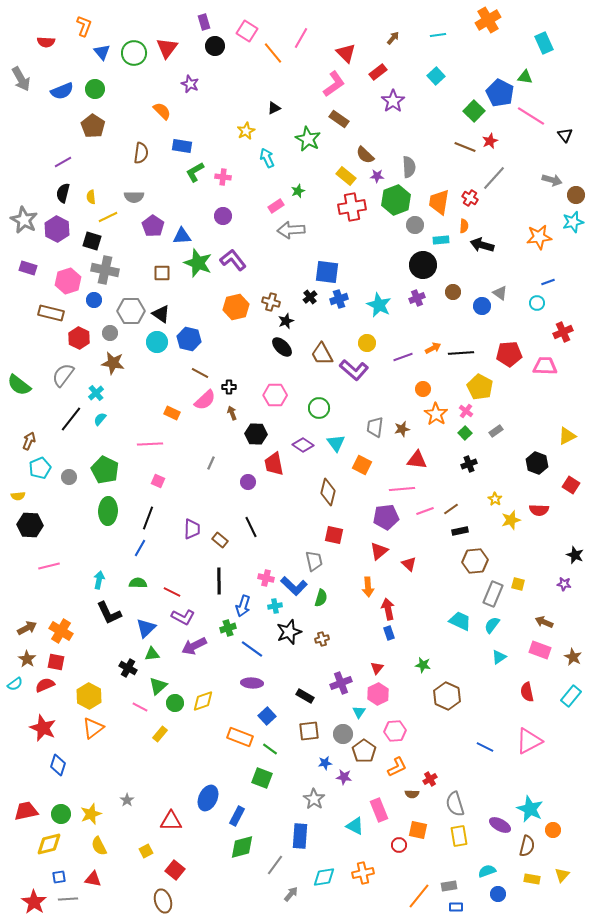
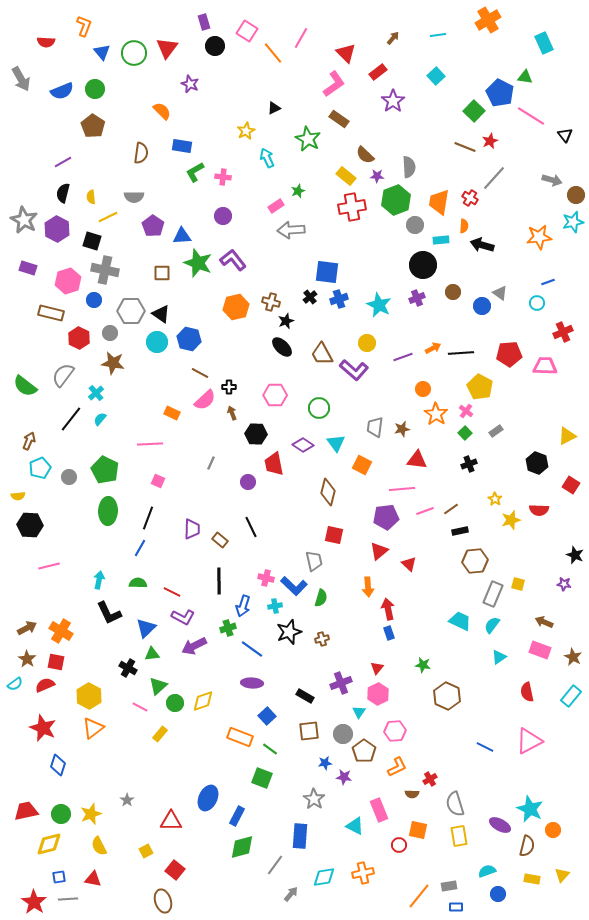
green semicircle at (19, 385): moved 6 px right, 1 px down
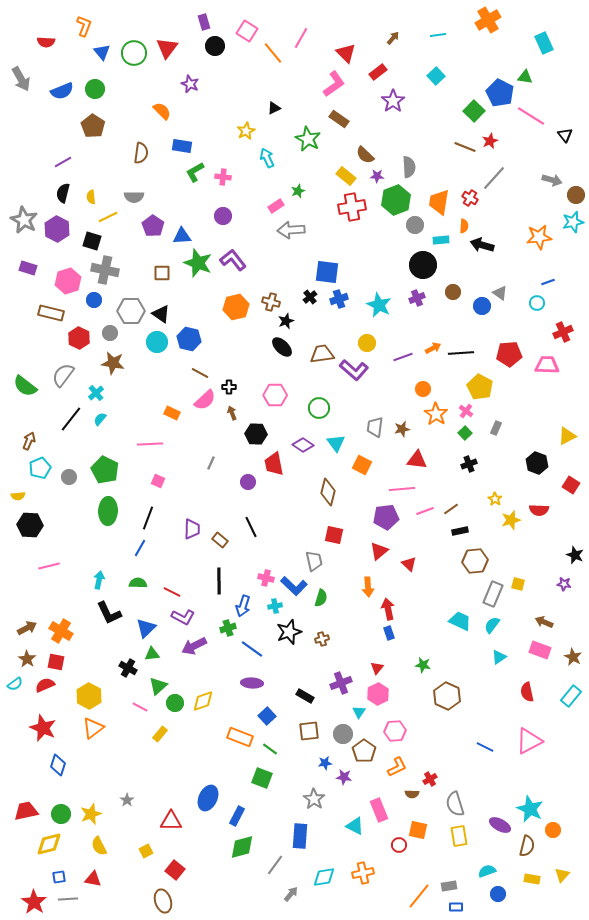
brown trapezoid at (322, 354): rotated 110 degrees clockwise
pink trapezoid at (545, 366): moved 2 px right, 1 px up
gray rectangle at (496, 431): moved 3 px up; rotated 32 degrees counterclockwise
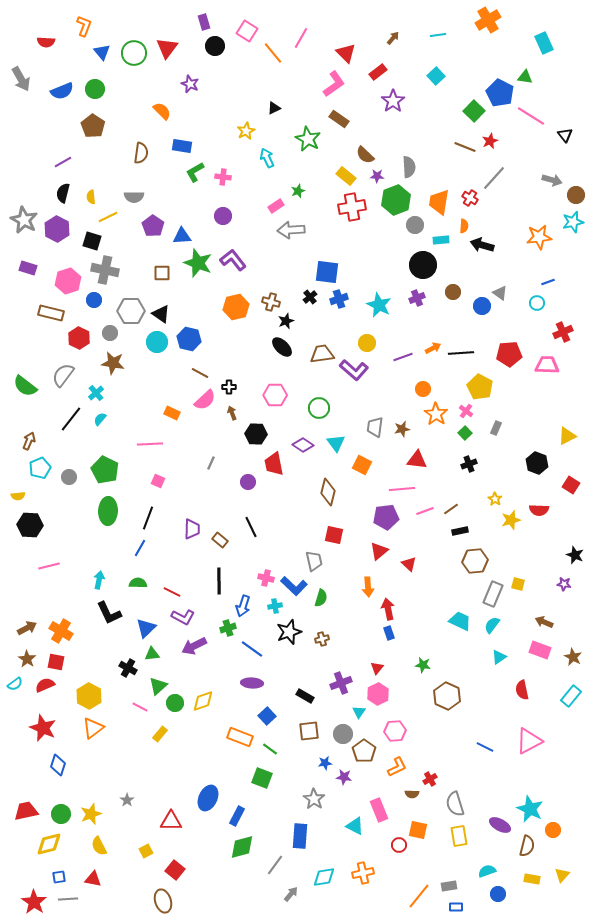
red semicircle at (527, 692): moved 5 px left, 2 px up
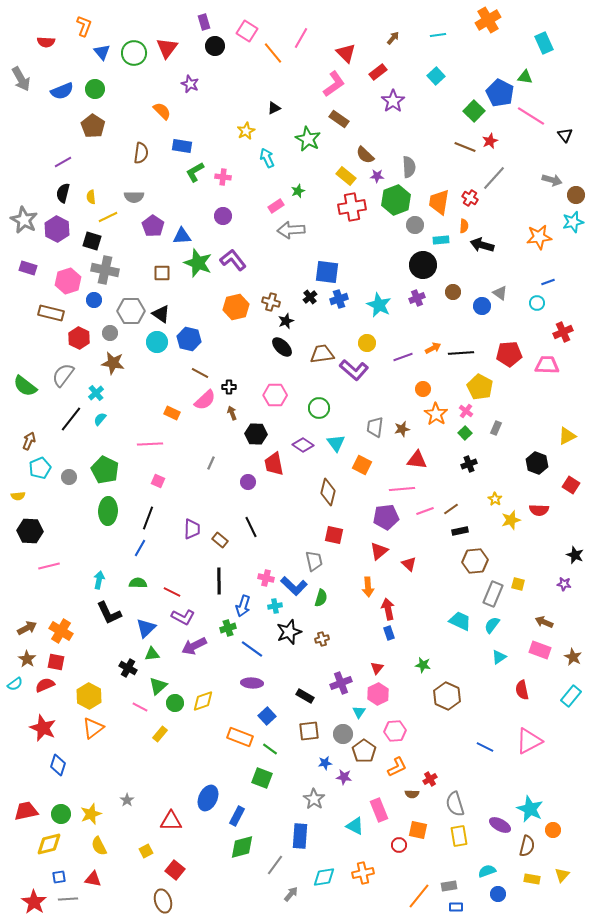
black hexagon at (30, 525): moved 6 px down
